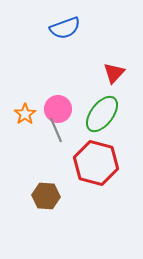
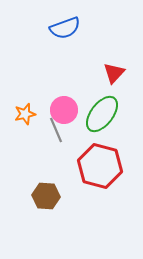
pink circle: moved 6 px right, 1 px down
orange star: rotated 20 degrees clockwise
red hexagon: moved 4 px right, 3 px down
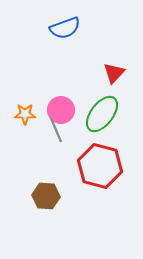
pink circle: moved 3 px left
orange star: rotated 15 degrees clockwise
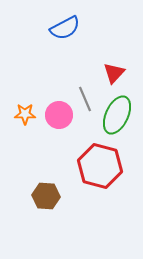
blue semicircle: rotated 8 degrees counterclockwise
pink circle: moved 2 px left, 5 px down
green ellipse: moved 15 px right, 1 px down; rotated 12 degrees counterclockwise
gray line: moved 29 px right, 31 px up
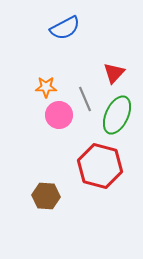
orange star: moved 21 px right, 27 px up
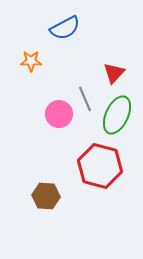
orange star: moved 15 px left, 26 px up
pink circle: moved 1 px up
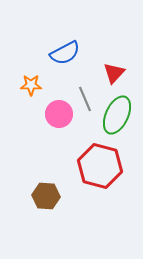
blue semicircle: moved 25 px down
orange star: moved 24 px down
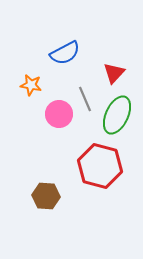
orange star: rotated 10 degrees clockwise
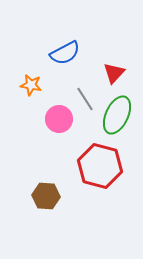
gray line: rotated 10 degrees counterclockwise
pink circle: moved 5 px down
